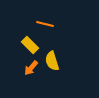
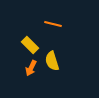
orange line: moved 8 px right
orange arrow: rotated 14 degrees counterclockwise
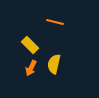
orange line: moved 2 px right, 2 px up
yellow semicircle: moved 2 px right, 3 px down; rotated 30 degrees clockwise
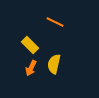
orange line: rotated 12 degrees clockwise
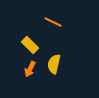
orange line: moved 2 px left
orange arrow: moved 1 px left, 1 px down
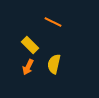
orange arrow: moved 2 px left, 2 px up
